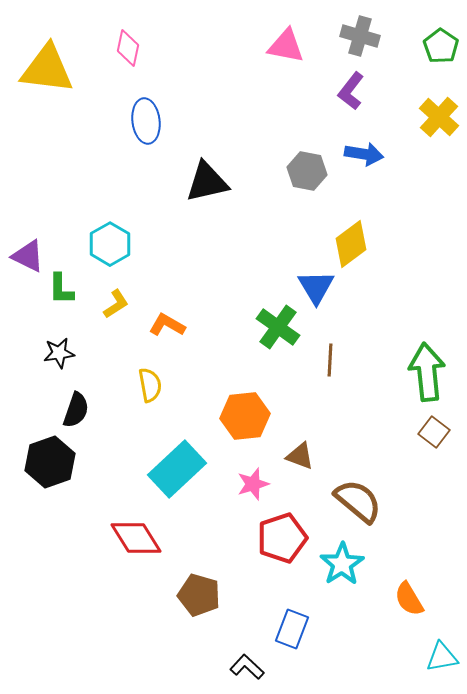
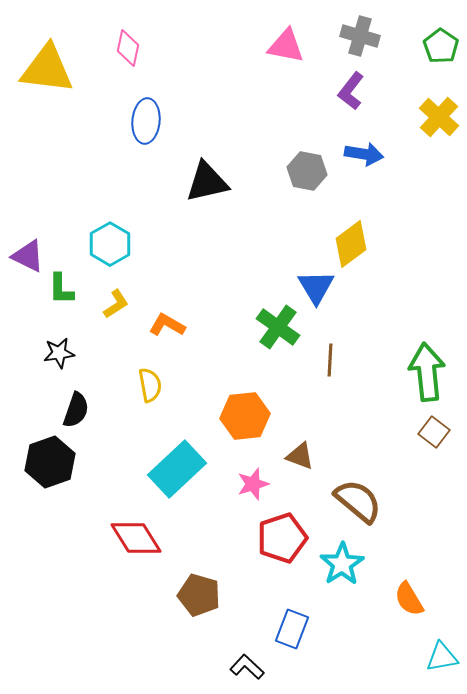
blue ellipse: rotated 12 degrees clockwise
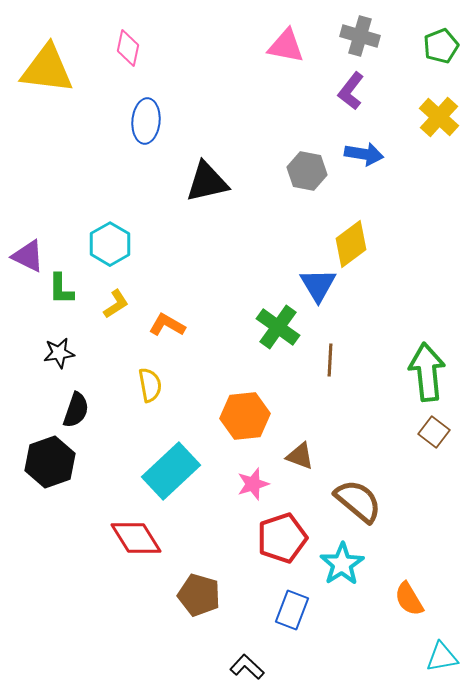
green pentagon: rotated 16 degrees clockwise
blue triangle: moved 2 px right, 2 px up
cyan rectangle: moved 6 px left, 2 px down
blue rectangle: moved 19 px up
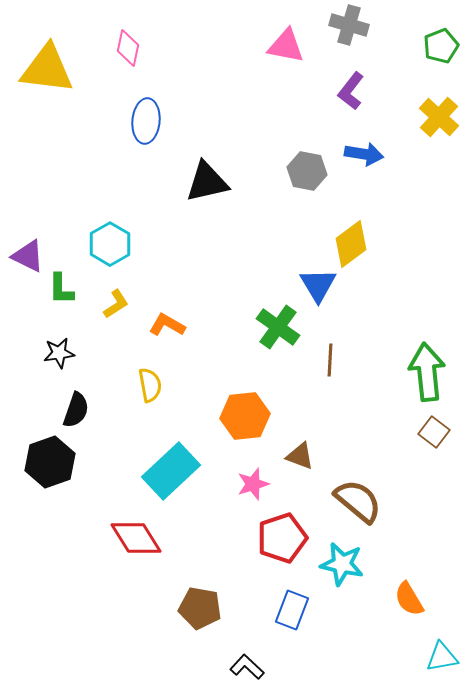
gray cross: moved 11 px left, 11 px up
cyan star: rotated 27 degrees counterclockwise
brown pentagon: moved 1 px right, 13 px down; rotated 6 degrees counterclockwise
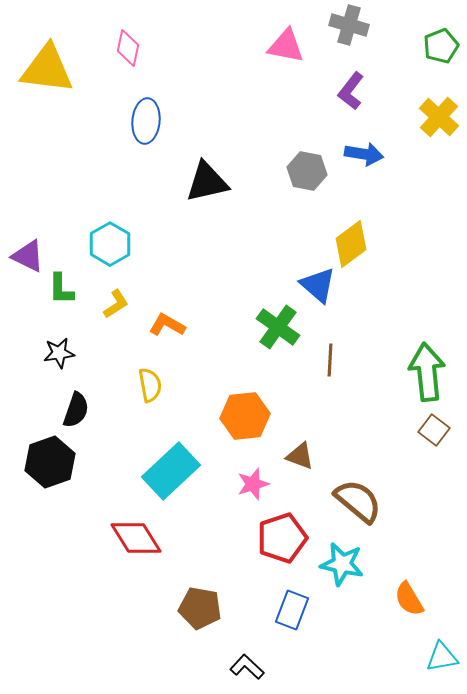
blue triangle: rotated 18 degrees counterclockwise
brown square: moved 2 px up
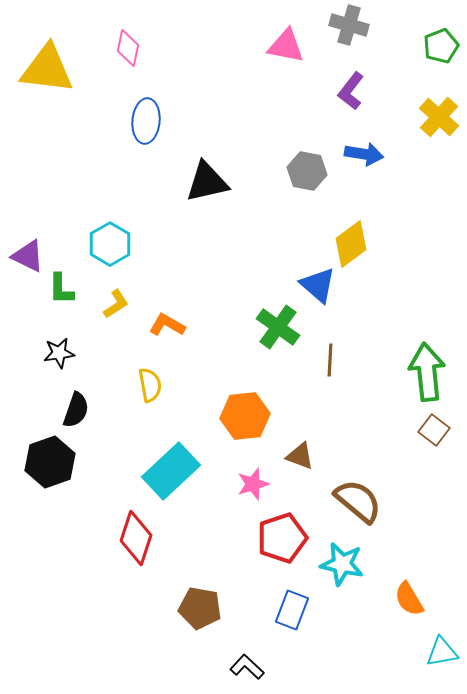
red diamond: rotated 50 degrees clockwise
cyan triangle: moved 5 px up
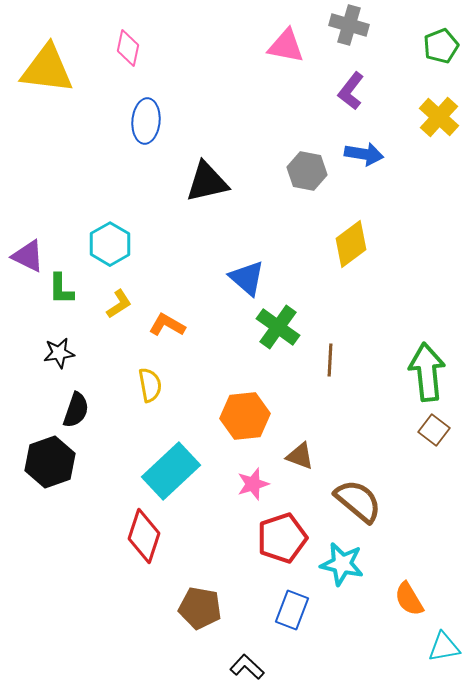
blue triangle: moved 71 px left, 7 px up
yellow L-shape: moved 3 px right
red diamond: moved 8 px right, 2 px up
cyan triangle: moved 2 px right, 5 px up
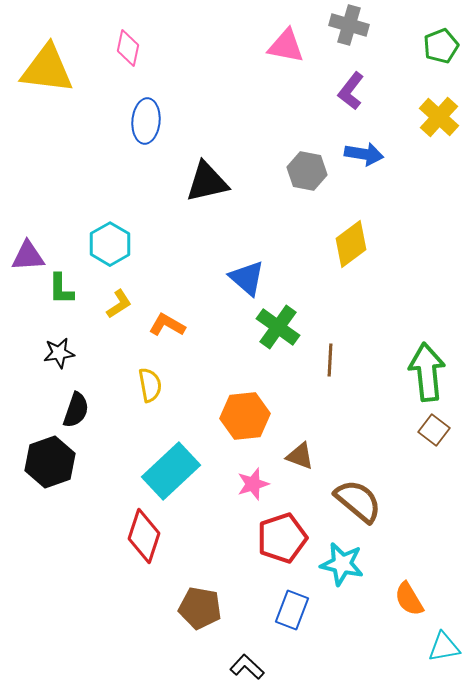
purple triangle: rotated 30 degrees counterclockwise
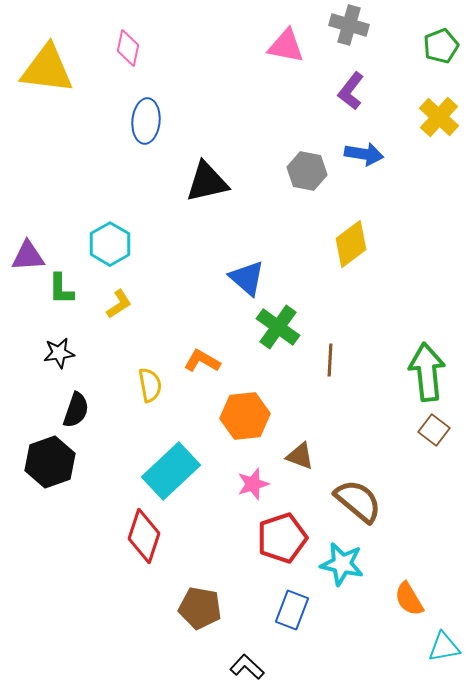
orange L-shape: moved 35 px right, 36 px down
